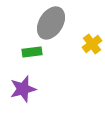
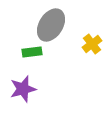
gray ellipse: moved 2 px down
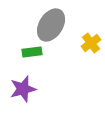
yellow cross: moved 1 px left, 1 px up
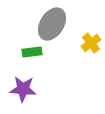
gray ellipse: moved 1 px right, 1 px up
purple star: rotated 20 degrees clockwise
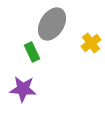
green rectangle: rotated 72 degrees clockwise
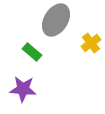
gray ellipse: moved 4 px right, 4 px up
green rectangle: rotated 24 degrees counterclockwise
